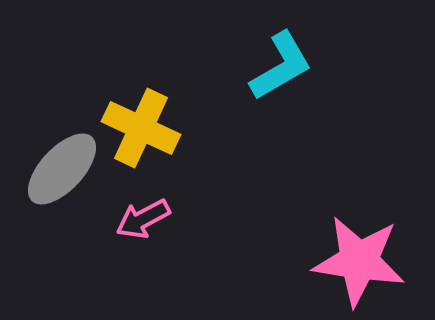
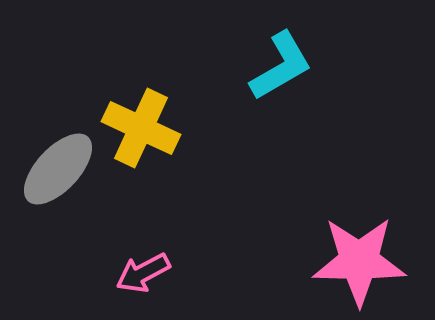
gray ellipse: moved 4 px left
pink arrow: moved 54 px down
pink star: rotated 8 degrees counterclockwise
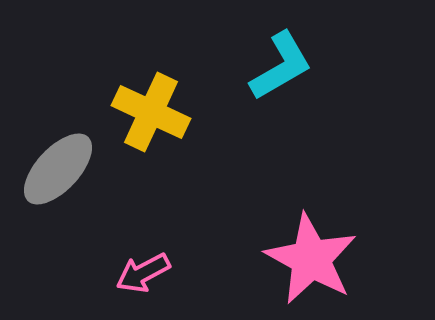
yellow cross: moved 10 px right, 16 px up
pink star: moved 48 px left, 2 px up; rotated 28 degrees clockwise
